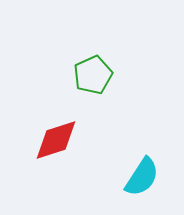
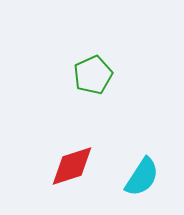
red diamond: moved 16 px right, 26 px down
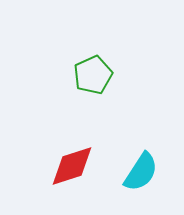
cyan semicircle: moved 1 px left, 5 px up
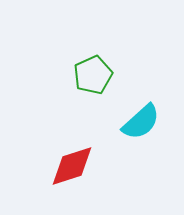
cyan semicircle: moved 50 px up; rotated 15 degrees clockwise
